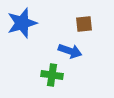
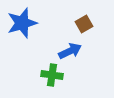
brown square: rotated 24 degrees counterclockwise
blue arrow: rotated 45 degrees counterclockwise
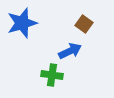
brown square: rotated 24 degrees counterclockwise
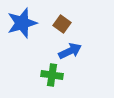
brown square: moved 22 px left
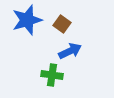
blue star: moved 5 px right, 3 px up
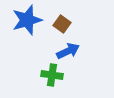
blue arrow: moved 2 px left
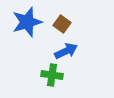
blue star: moved 2 px down
blue arrow: moved 2 px left
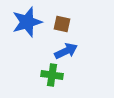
brown square: rotated 24 degrees counterclockwise
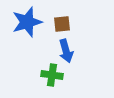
brown square: rotated 18 degrees counterclockwise
blue arrow: rotated 100 degrees clockwise
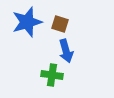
brown square: moved 2 px left; rotated 24 degrees clockwise
